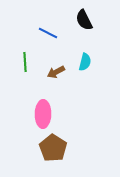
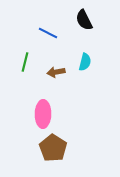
green line: rotated 18 degrees clockwise
brown arrow: rotated 18 degrees clockwise
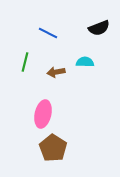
black semicircle: moved 15 px right, 8 px down; rotated 85 degrees counterclockwise
cyan semicircle: rotated 102 degrees counterclockwise
pink ellipse: rotated 12 degrees clockwise
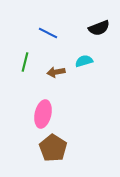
cyan semicircle: moved 1 px left, 1 px up; rotated 18 degrees counterclockwise
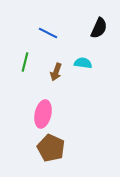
black semicircle: rotated 45 degrees counterclockwise
cyan semicircle: moved 1 px left, 2 px down; rotated 24 degrees clockwise
brown arrow: rotated 60 degrees counterclockwise
brown pentagon: moved 2 px left; rotated 8 degrees counterclockwise
